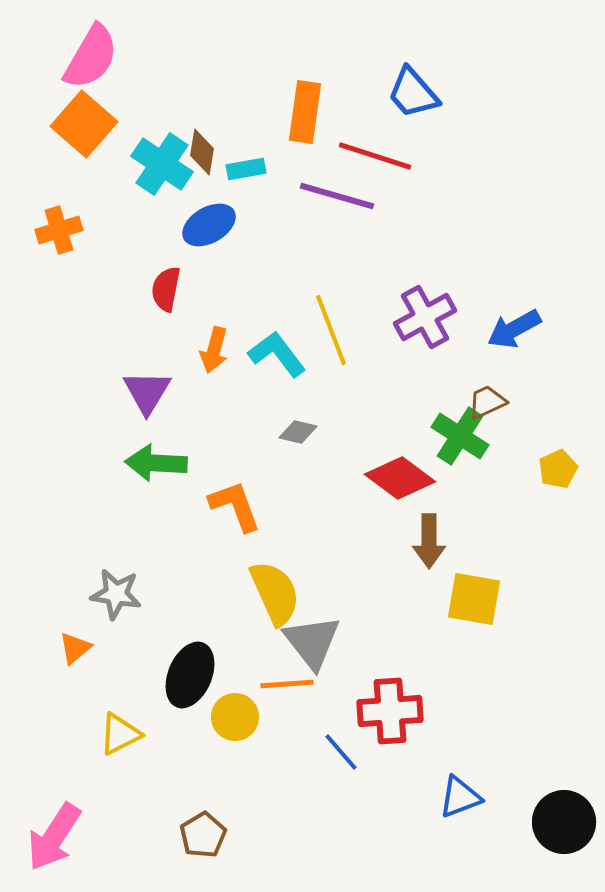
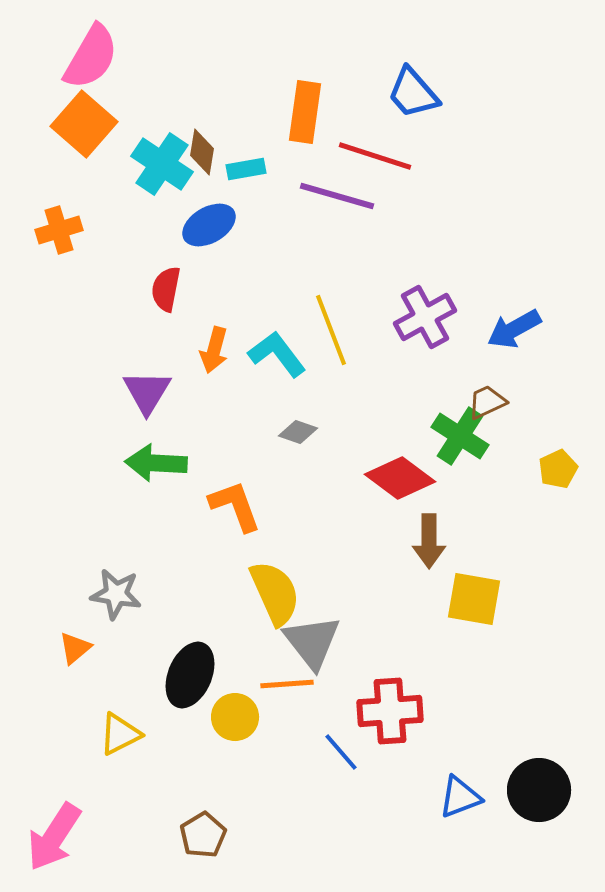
gray diamond at (298, 432): rotated 6 degrees clockwise
black circle at (564, 822): moved 25 px left, 32 px up
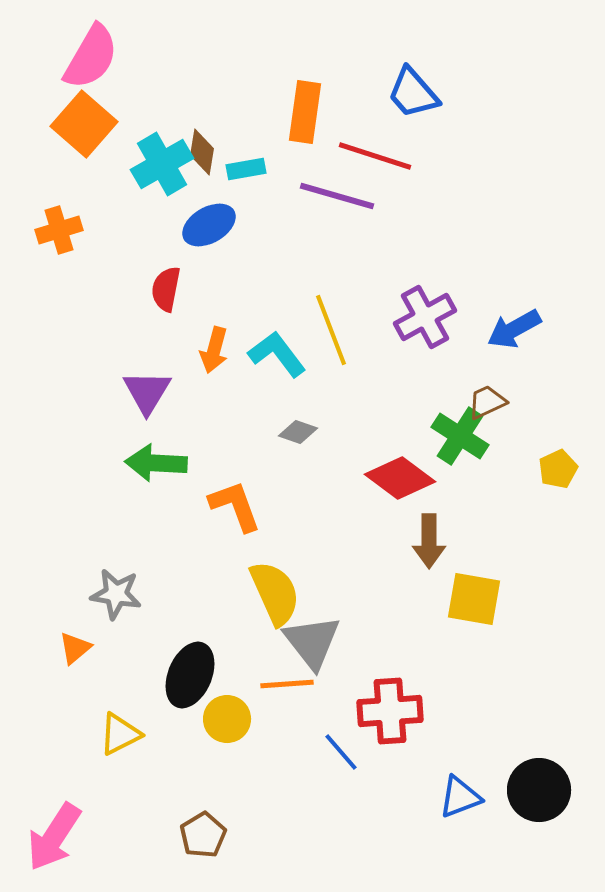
cyan cross at (162, 164): rotated 26 degrees clockwise
yellow circle at (235, 717): moved 8 px left, 2 px down
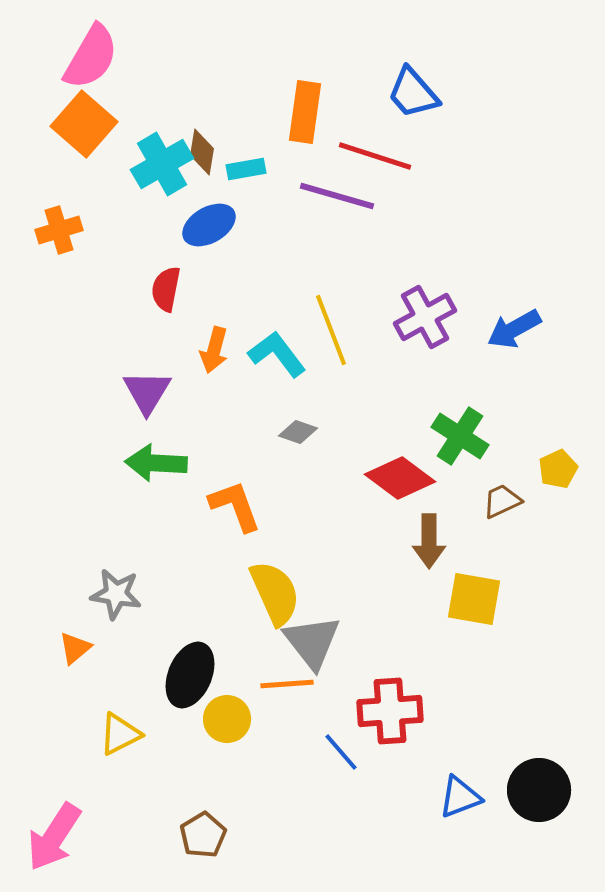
brown trapezoid at (487, 402): moved 15 px right, 99 px down
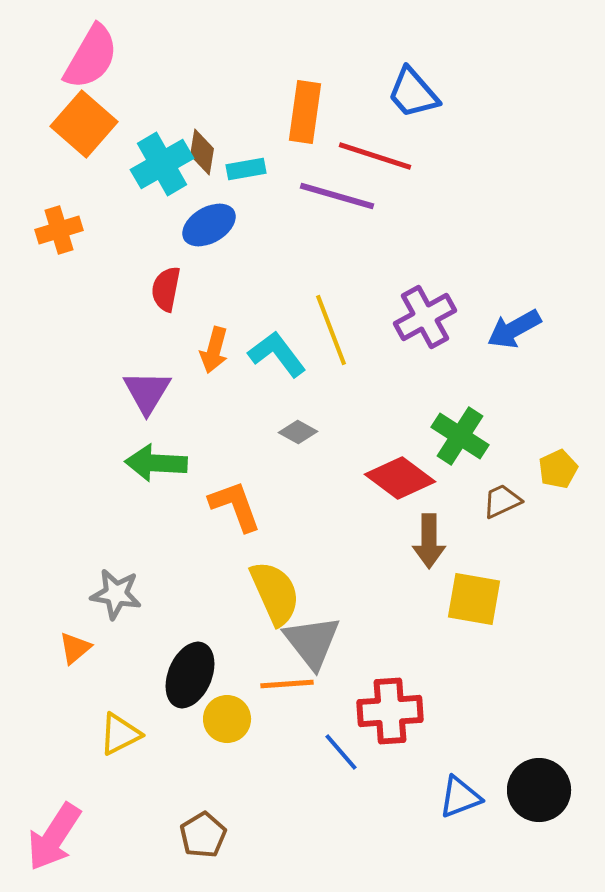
gray diamond at (298, 432): rotated 9 degrees clockwise
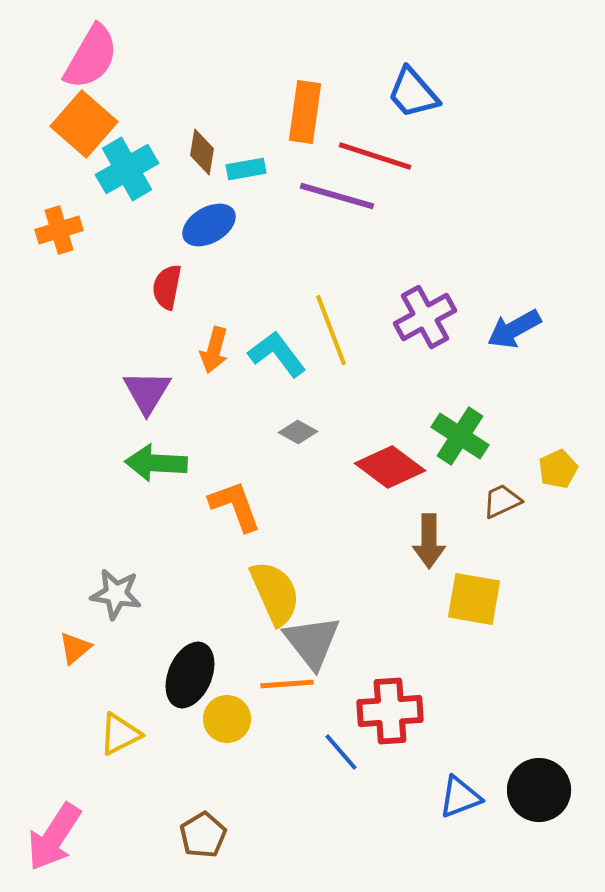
cyan cross at (162, 164): moved 35 px left, 5 px down
red semicircle at (166, 289): moved 1 px right, 2 px up
red diamond at (400, 478): moved 10 px left, 11 px up
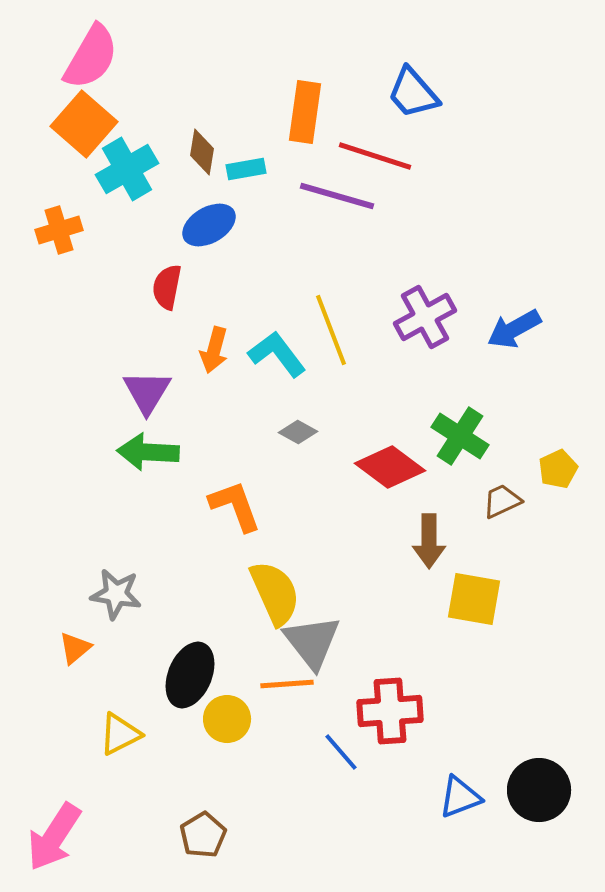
green arrow at (156, 463): moved 8 px left, 11 px up
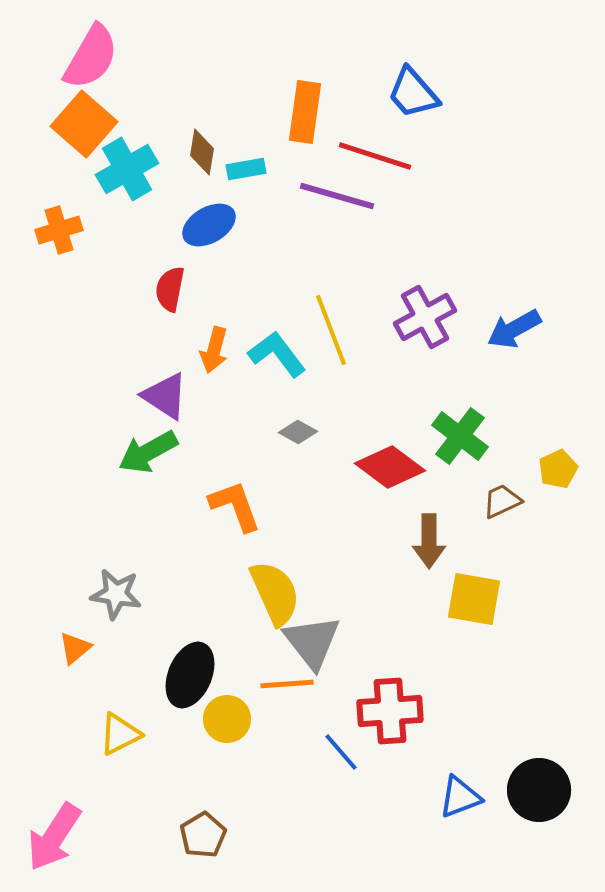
red semicircle at (167, 287): moved 3 px right, 2 px down
purple triangle at (147, 392): moved 18 px right, 4 px down; rotated 28 degrees counterclockwise
green cross at (460, 436): rotated 4 degrees clockwise
green arrow at (148, 452): rotated 32 degrees counterclockwise
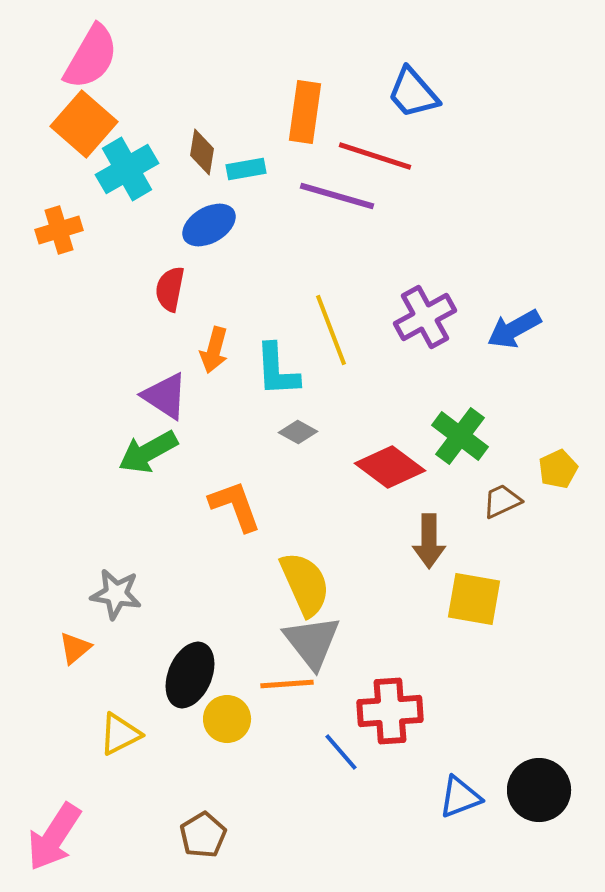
cyan L-shape at (277, 354): moved 16 px down; rotated 146 degrees counterclockwise
yellow semicircle at (275, 593): moved 30 px right, 9 px up
